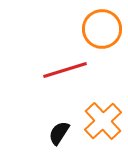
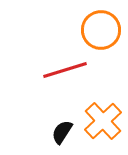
orange circle: moved 1 px left, 1 px down
black semicircle: moved 3 px right, 1 px up
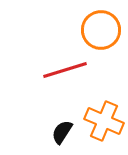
orange cross: moved 1 px right; rotated 24 degrees counterclockwise
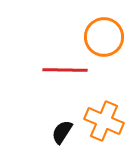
orange circle: moved 3 px right, 7 px down
red line: rotated 18 degrees clockwise
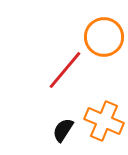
red line: rotated 51 degrees counterclockwise
black semicircle: moved 1 px right, 2 px up
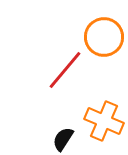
black semicircle: moved 9 px down
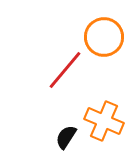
black semicircle: moved 3 px right, 2 px up
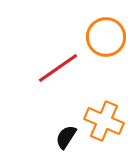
orange circle: moved 2 px right
red line: moved 7 px left, 2 px up; rotated 15 degrees clockwise
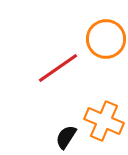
orange circle: moved 2 px down
